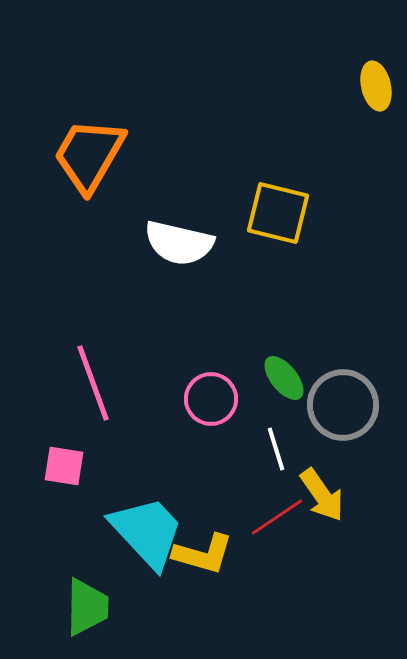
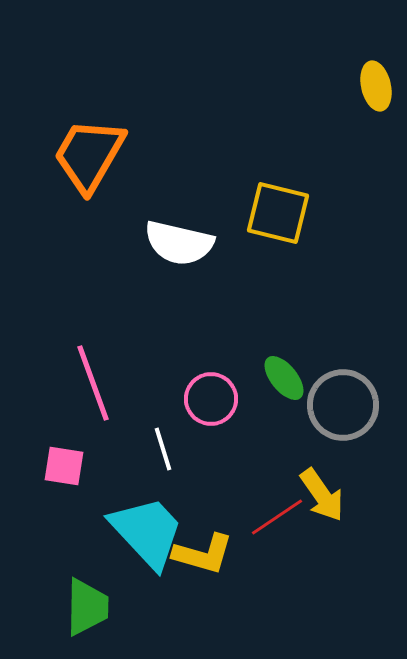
white line: moved 113 px left
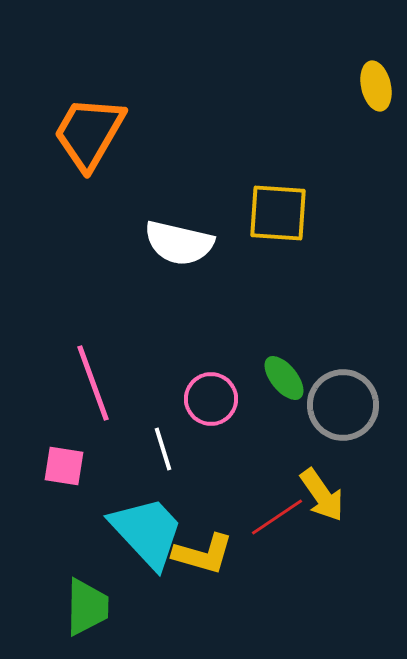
orange trapezoid: moved 22 px up
yellow square: rotated 10 degrees counterclockwise
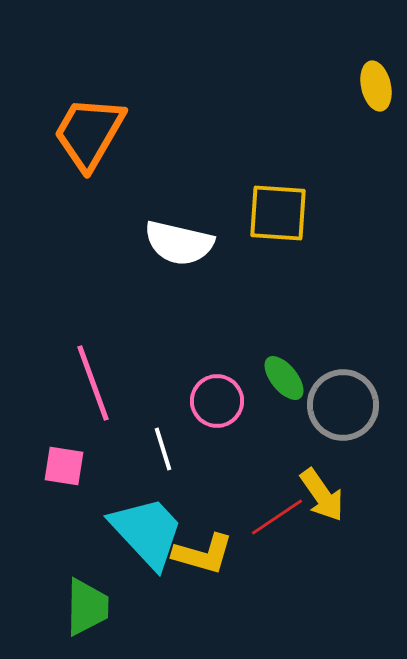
pink circle: moved 6 px right, 2 px down
